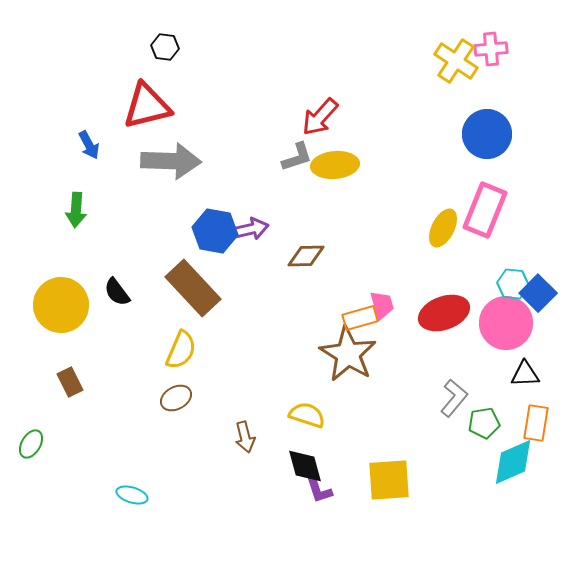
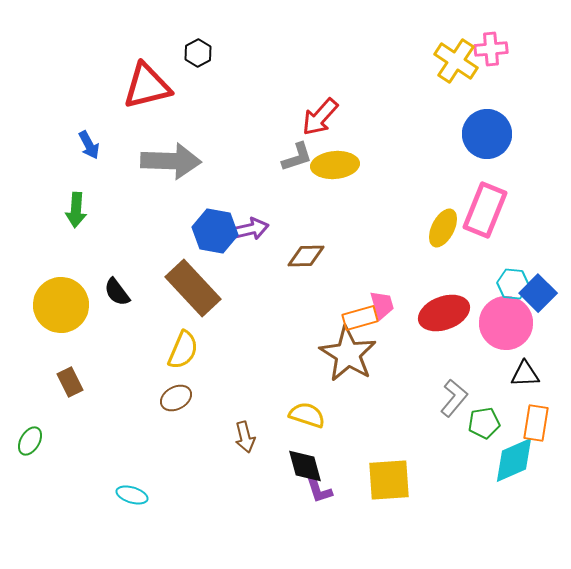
black hexagon at (165, 47): moved 33 px right, 6 px down; rotated 24 degrees clockwise
red triangle at (147, 106): moved 20 px up
yellow semicircle at (181, 350): moved 2 px right
green ellipse at (31, 444): moved 1 px left, 3 px up
cyan diamond at (513, 462): moved 1 px right, 2 px up
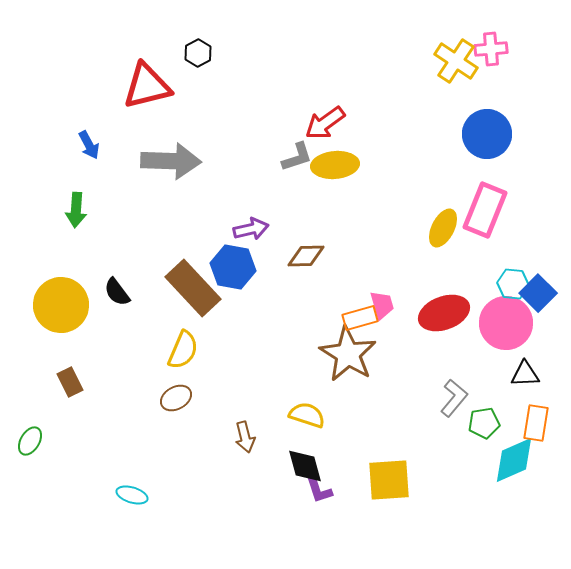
red arrow at (320, 117): moved 5 px right, 6 px down; rotated 12 degrees clockwise
blue hexagon at (215, 231): moved 18 px right, 36 px down
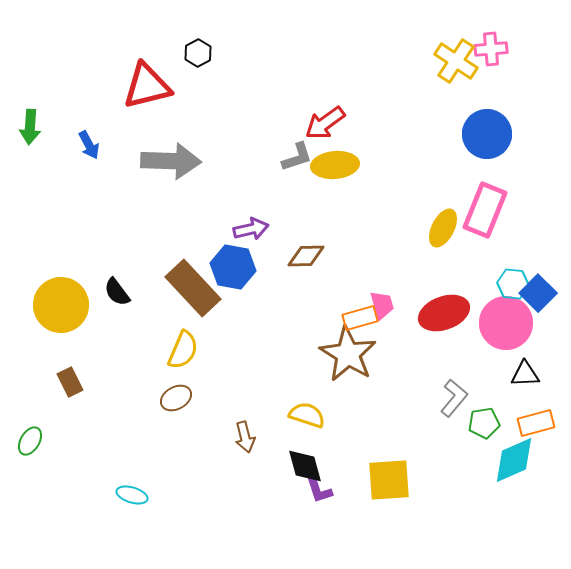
green arrow at (76, 210): moved 46 px left, 83 px up
orange rectangle at (536, 423): rotated 66 degrees clockwise
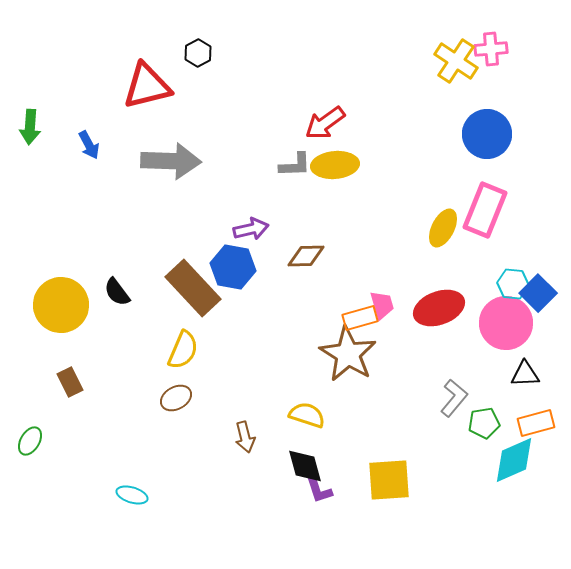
gray L-shape at (297, 157): moved 2 px left, 8 px down; rotated 16 degrees clockwise
red ellipse at (444, 313): moved 5 px left, 5 px up
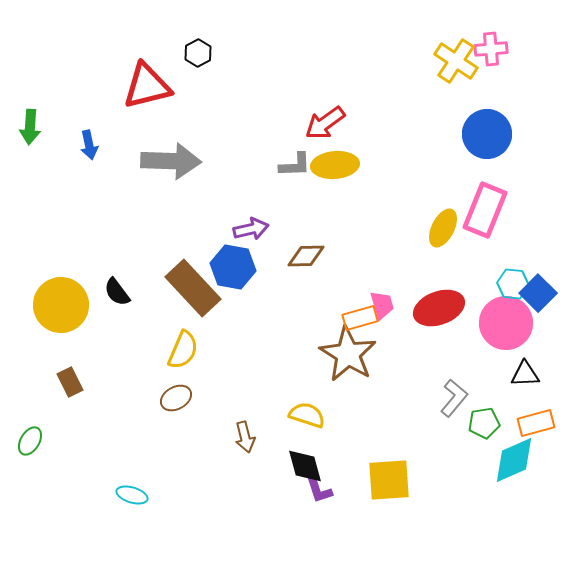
blue arrow at (89, 145): rotated 16 degrees clockwise
